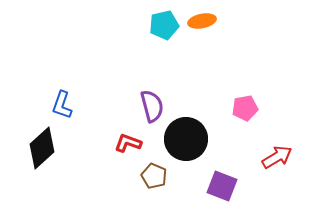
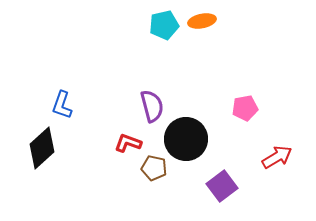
brown pentagon: moved 8 px up; rotated 10 degrees counterclockwise
purple square: rotated 32 degrees clockwise
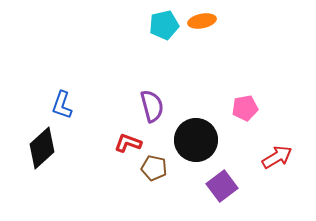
black circle: moved 10 px right, 1 px down
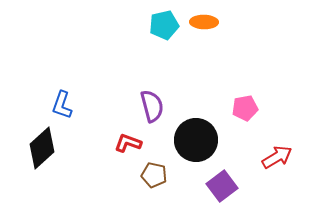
orange ellipse: moved 2 px right, 1 px down; rotated 12 degrees clockwise
brown pentagon: moved 7 px down
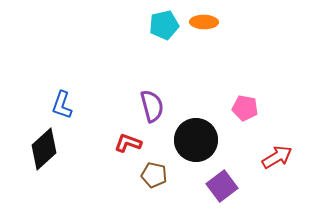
pink pentagon: rotated 20 degrees clockwise
black diamond: moved 2 px right, 1 px down
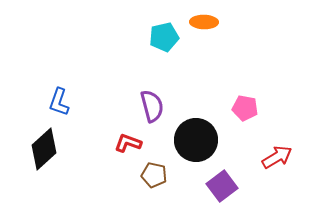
cyan pentagon: moved 12 px down
blue L-shape: moved 3 px left, 3 px up
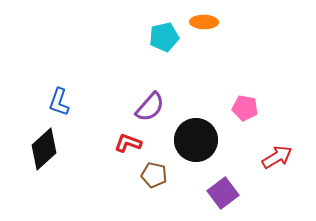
purple semicircle: moved 2 px left, 1 px down; rotated 56 degrees clockwise
purple square: moved 1 px right, 7 px down
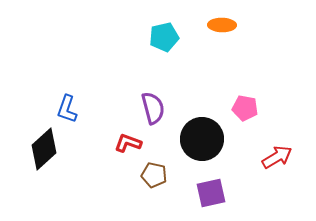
orange ellipse: moved 18 px right, 3 px down
blue L-shape: moved 8 px right, 7 px down
purple semicircle: moved 3 px right, 1 px down; rotated 56 degrees counterclockwise
black circle: moved 6 px right, 1 px up
purple square: moved 12 px left; rotated 24 degrees clockwise
